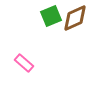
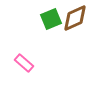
green square: moved 3 px down
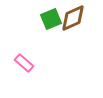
brown diamond: moved 2 px left
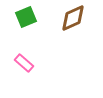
green square: moved 25 px left, 2 px up
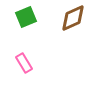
pink rectangle: rotated 18 degrees clockwise
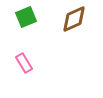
brown diamond: moved 1 px right, 1 px down
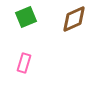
pink rectangle: rotated 48 degrees clockwise
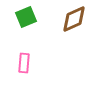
pink rectangle: rotated 12 degrees counterclockwise
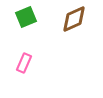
pink rectangle: rotated 18 degrees clockwise
